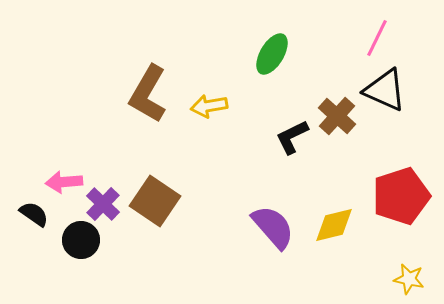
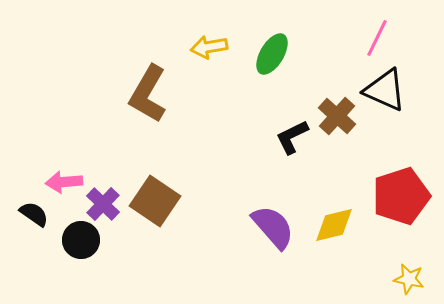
yellow arrow: moved 59 px up
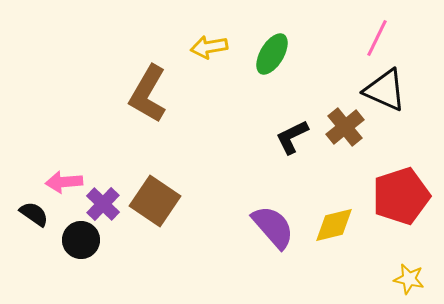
brown cross: moved 8 px right, 11 px down; rotated 9 degrees clockwise
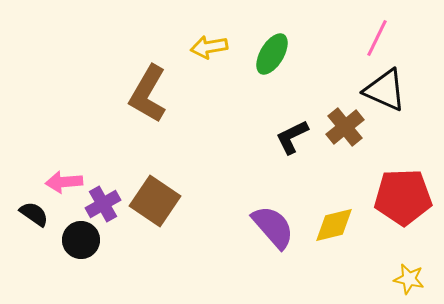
red pentagon: moved 2 px right, 1 px down; rotated 16 degrees clockwise
purple cross: rotated 16 degrees clockwise
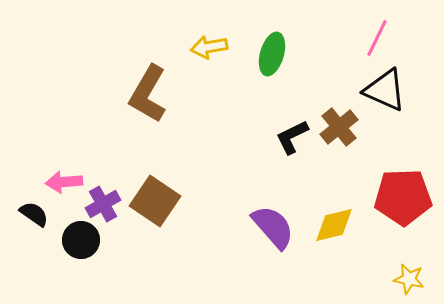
green ellipse: rotated 15 degrees counterclockwise
brown cross: moved 6 px left
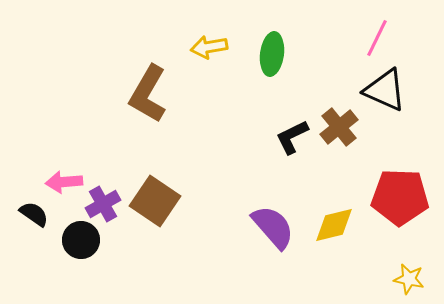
green ellipse: rotated 9 degrees counterclockwise
red pentagon: moved 3 px left; rotated 4 degrees clockwise
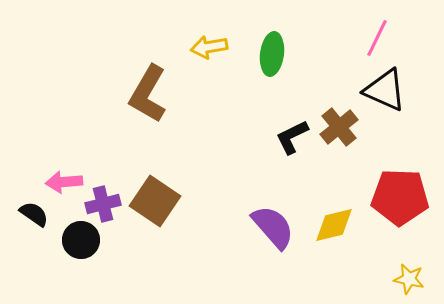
purple cross: rotated 16 degrees clockwise
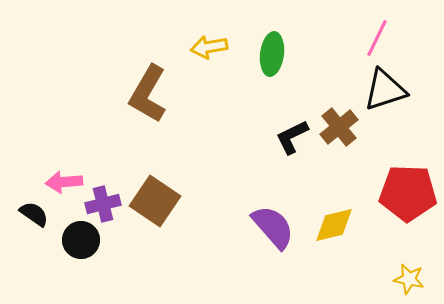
black triangle: rotated 42 degrees counterclockwise
red pentagon: moved 8 px right, 4 px up
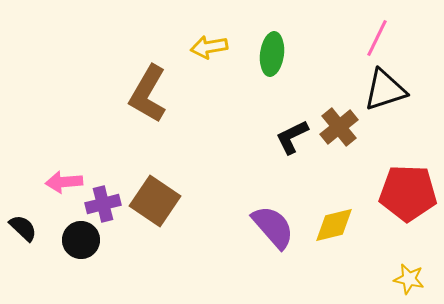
black semicircle: moved 11 px left, 14 px down; rotated 8 degrees clockwise
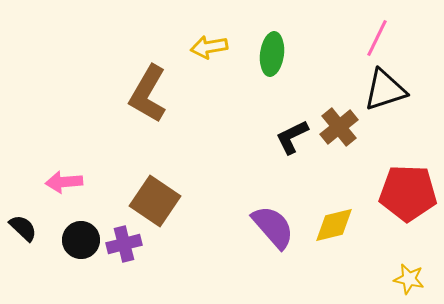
purple cross: moved 21 px right, 40 px down
